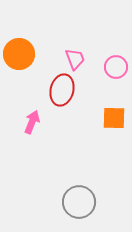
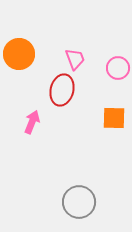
pink circle: moved 2 px right, 1 px down
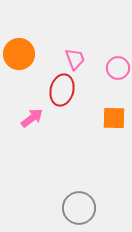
pink arrow: moved 4 px up; rotated 30 degrees clockwise
gray circle: moved 6 px down
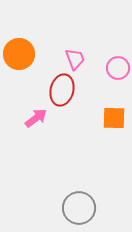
pink arrow: moved 4 px right
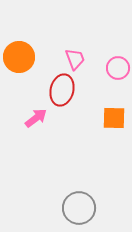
orange circle: moved 3 px down
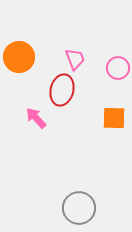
pink arrow: rotated 95 degrees counterclockwise
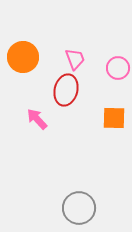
orange circle: moved 4 px right
red ellipse: moved 4 px right
pink arrow: moved 1 px right, 1 px down
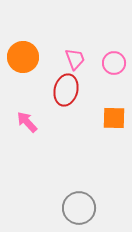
pink circle: moved 4 px left, 5 px up
pink arrow: moved 10 px left, 3 px down
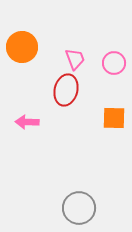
orange circle: moved 1 px left, 10 px up
pink arrow: rotated 45 degrees counterclockwise
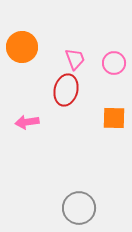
pink arrow: rotated 10 degrees counterclockwise
